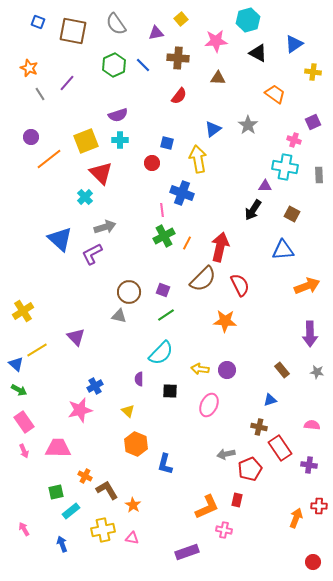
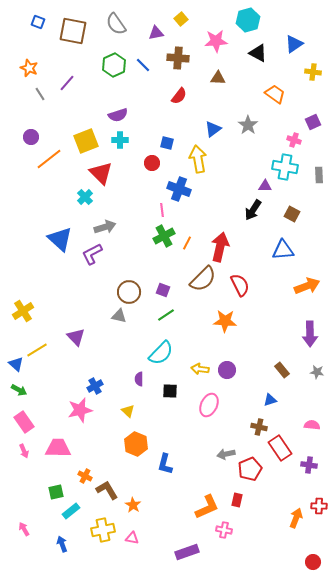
blue cross at (182, 193): moved 3 px left, 4 px up
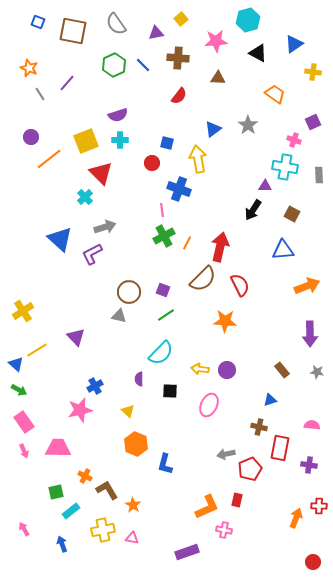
red rectangle at (280, 448): rotated 45 degrees clockwise
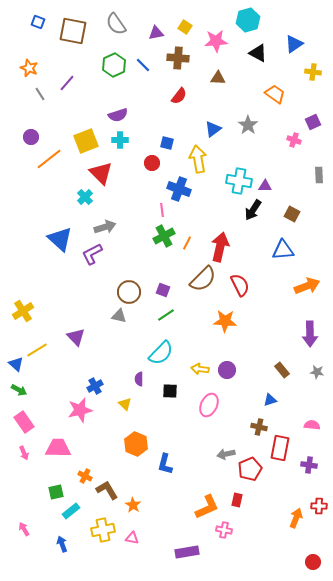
yellow square at (181, 19): moved 4 px right, 8 px down; rotated 16 degrees counterclockwise
cyan cross at (285, 167): moved 46 px left, 14 px down
yellow triangle at (128, 411): moved 3 px left, 7 px up
pink arrow at (24, 451): moved 2 px down
purple rectangle at (187, 552): rotated 10 degrees clockwise
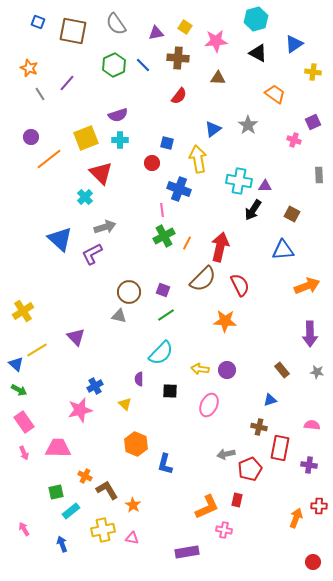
cyan hexagon at (248, 20): moved 8 px right, 1 px up
yellow square at (86, 141): moved 3 px up
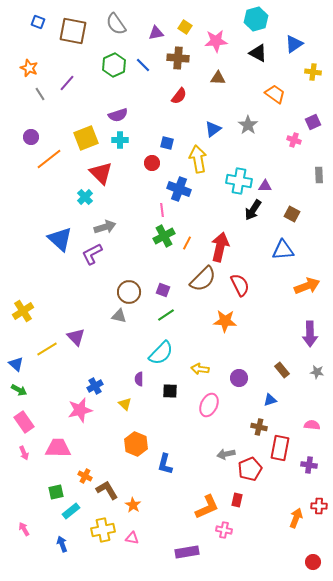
yellow line at (37, 350): moved 10 px right, 1 px up
purple circle at (227, 370): moved 12 px right, 8 px down
